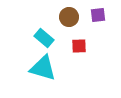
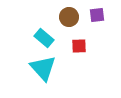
purple square: moved 1 px left
cyan triangle: rotated 32 degrees clockwise
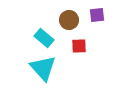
brown circle: moved 3 px down
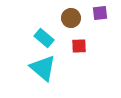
purple square: moved 3 px right, 2 px up
brown circle: moved 2 px right, 2 px up
cyan triangle: rotated 8 degrees counterclockwise
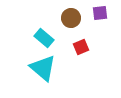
red square: moved 2 px right, 1 px down; rotated 21 degrees counterclockwise
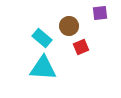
brown circle: moved 2 px left, 8 px down
cyan rectangle: moved 2 px left
cyan triangle: rotated 36 degrees counterclockwise
